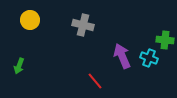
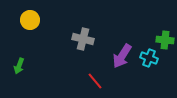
gray cross: moved 14 px down
purple arrow: rotated 125 degrees counterclockwise
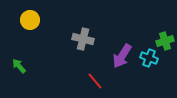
green cross: moved 1 px down; rotated 24 degrees counterclockwise
green arrow: rotated 119 degrees clockwise
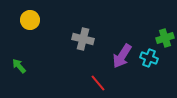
green cross: moved 3 px up
red line: moved 3 px right, 2 px down
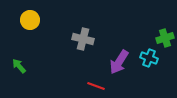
purple arrow: moved 3 px left, 6 px down
red line: moved 2 px left, 3 px down; rotated 30 degrees counterclockwise
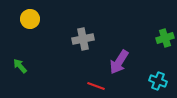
yellow circle: moved 1 px up
gray cross: rotated 25 degrees counterclockwise
cyan cross: moved 9 px right, 23 px down
green arrow: moved 1 px right
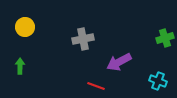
yellow circle: moved 5 px left, 8 px down
purple arrow: rotated 30 degrees clockwise
green arrow: rotated 42 degrees clockwise
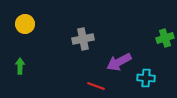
yellow circle: moved 3 px up
cyan cross: moved 12 px left, 3 px up; rotated 18 degrees counterclockwise
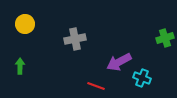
gray cross: moved 8 px left
cyan cross: moved 4 px left; rotated 18 degrees clockwise
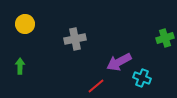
red line: rotated 60 degrees counterclockwise
